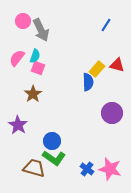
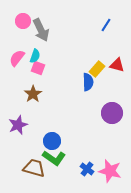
purple star: rotated 18 degrees clockwise
pink star: moved 2 px down
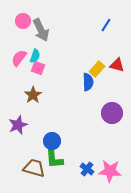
pink semicircle: moved 2 px right
brown star: moved 1 px down
green L-shape: rotated 50 degrees clockwise
pink star: rotated 10 degrees counterclockwise
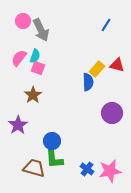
purple star: rotated 12 degrees counterclockwise
pink star: rotated 15 degrees counterclockwise
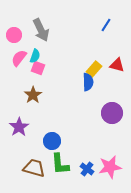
pink circle: moved 9 px left, 14 px down
yellow rectangle: moved 3 px left
purple star: moved 1 px right, 2 px down
green L-shape: moved 6 px right, 6 px down
pink star: moved 4 px up
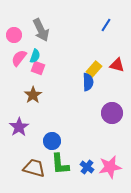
blue cross: moved 2 px up
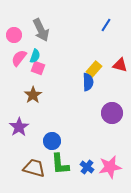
red triangle: moved 3 px right
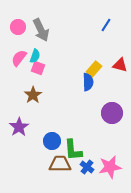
pink circle: moved 4 px right, 8 px up
green L-shape: moved 13 px right, 14 px up
brown trapezoid: moved 26 px right, 4 px up; rotated 15 degrees counterclockwise
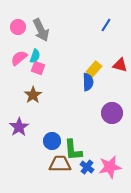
pink semicircle: rotated 12 degrees clockwise
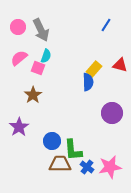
cyan semicircle: moved 11 px right
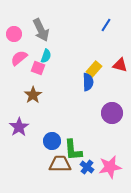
pink circle: moved 4 px left, 7 px down
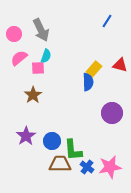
blue line: moved 1 px right, 4 px up
pink square: rotated 24 degrees counterclockwise
purple star: moved 7 px right, 9 px down
